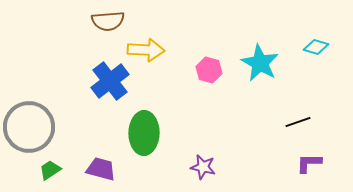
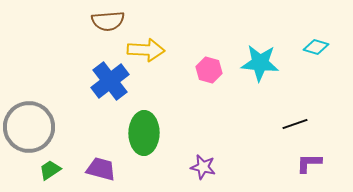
cyan star: rotated 24 degrees counterclockwise
black line: moved 3 px left, 2 px down
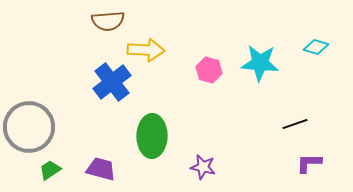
blue cross: moved 2 px right, 1 px down
green ellipse: moved 8 px right, 3 px down
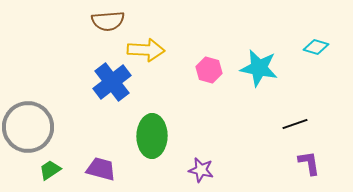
cyan star: moved 1 px left, 5 px down; rotated 6 degrees clockwise
gray circle: moved 1 px left
purple L-shape: rotated 80 degrees clockwise
purple star: moved 2 px left, 3 px down
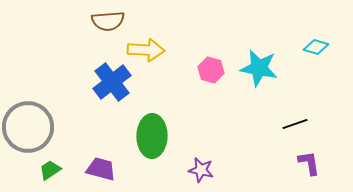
pink hexagon: moved 2 px right
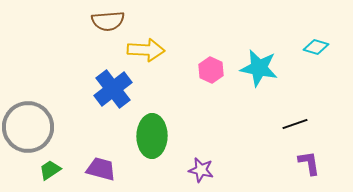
pink hexagon: rotated 10 degrees clockwise
blue cross: moved 1 px right, 7 px down
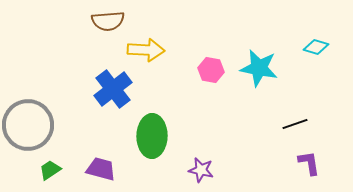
pink hexagon: rotated 15 degrees counterclockwise
gray circle: moved 2 px up
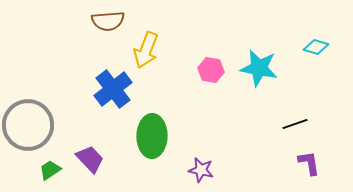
yellow arrow: rotated 108 degrees clockwise
purple trapezoid: moved 11 px left, 10 px up; rotated 32 degrees clockwise
